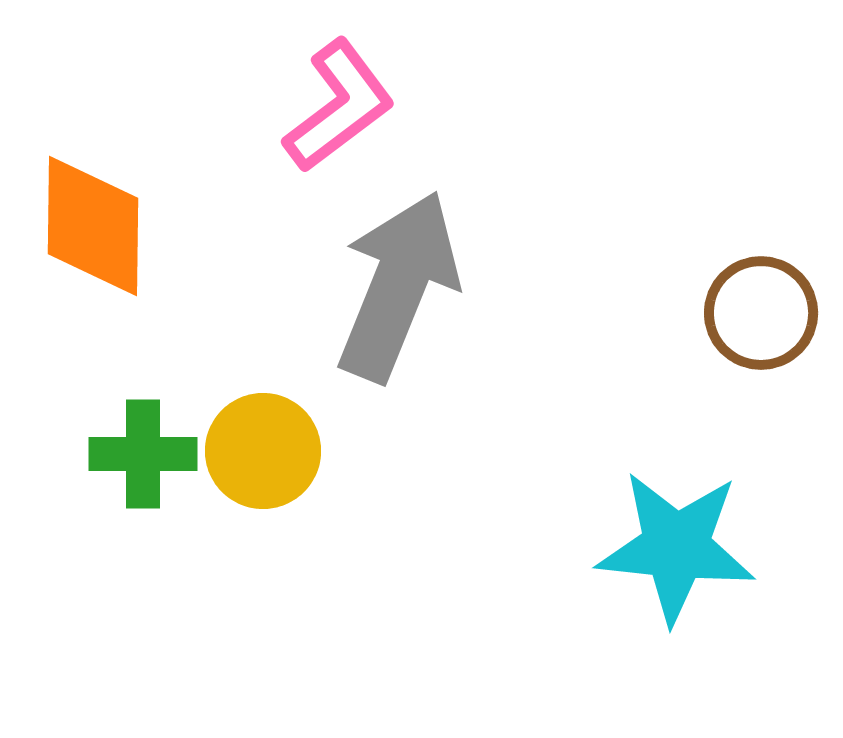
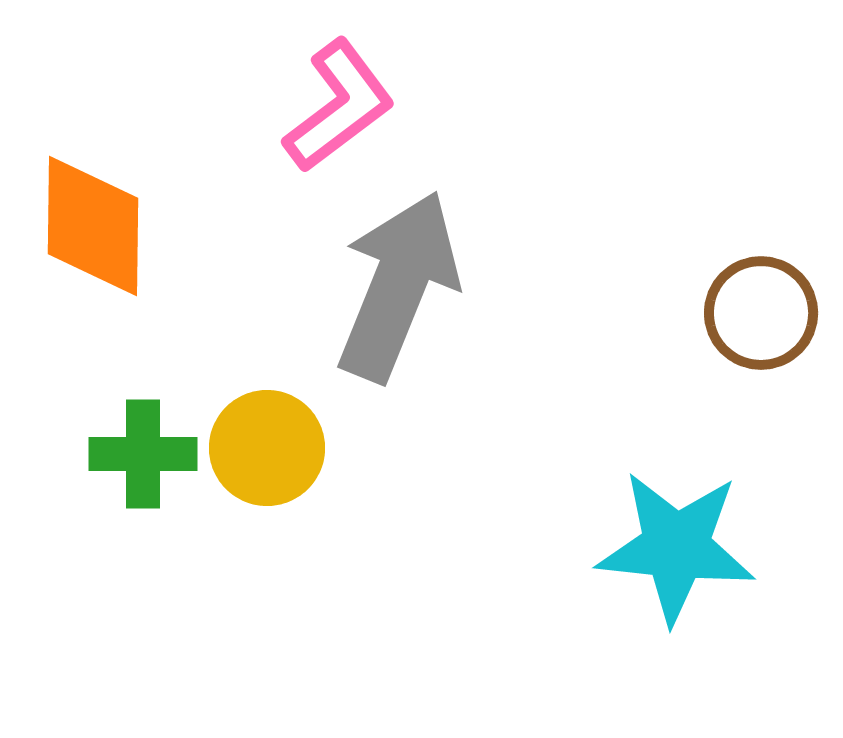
yellow circle: moved 4 px right, 3 px up
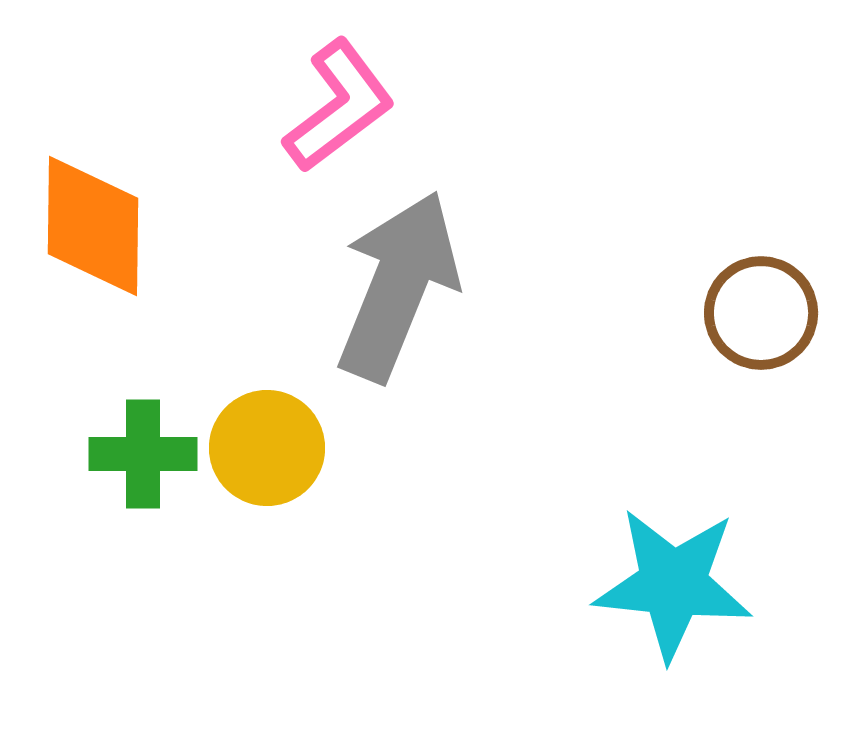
cyan star: moved 3 px left, 37 px down
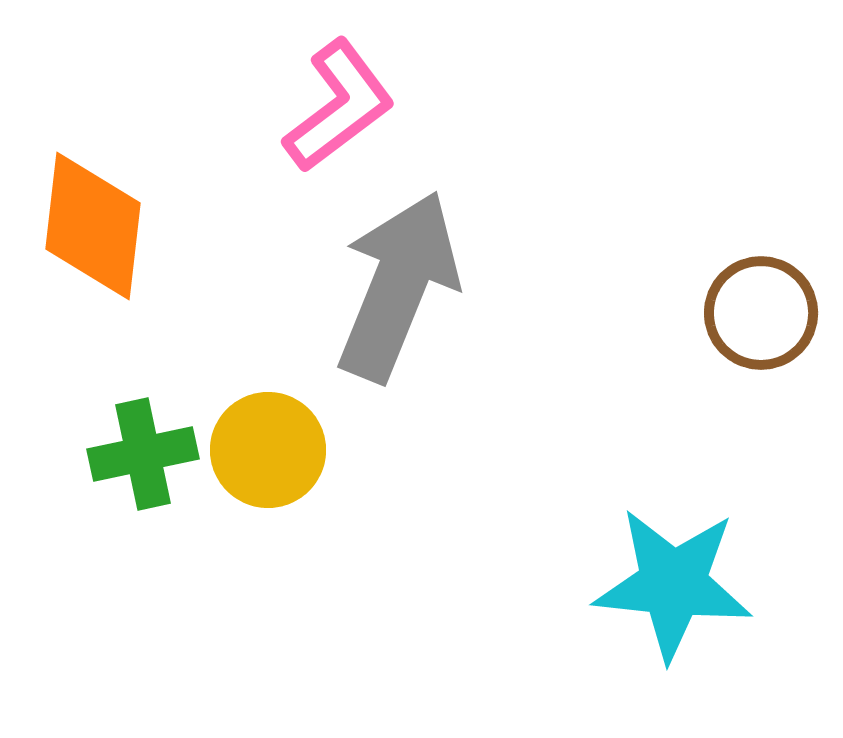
orange diamond: rotated 6 degrees clockwise
yellow circle: moved 1 px right, 2 px down
green cross: rotated 12 degrees counterclockwise
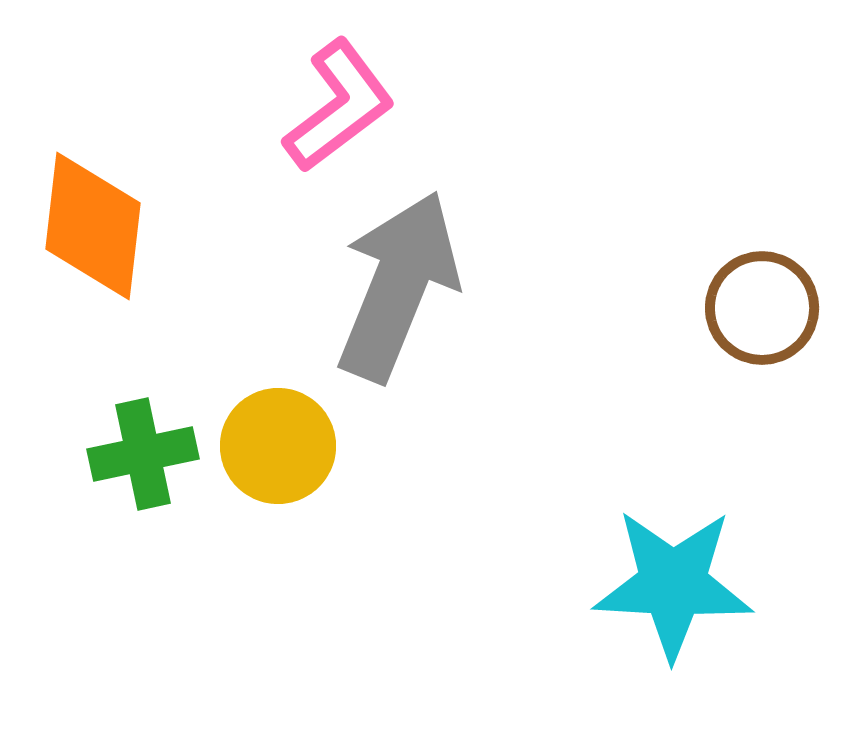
brown circle: moved 1 px right, 5 px up
yellow circle: moved 10 px right, 4 px up
cyan star: rotated 3 degrees counterclockwise
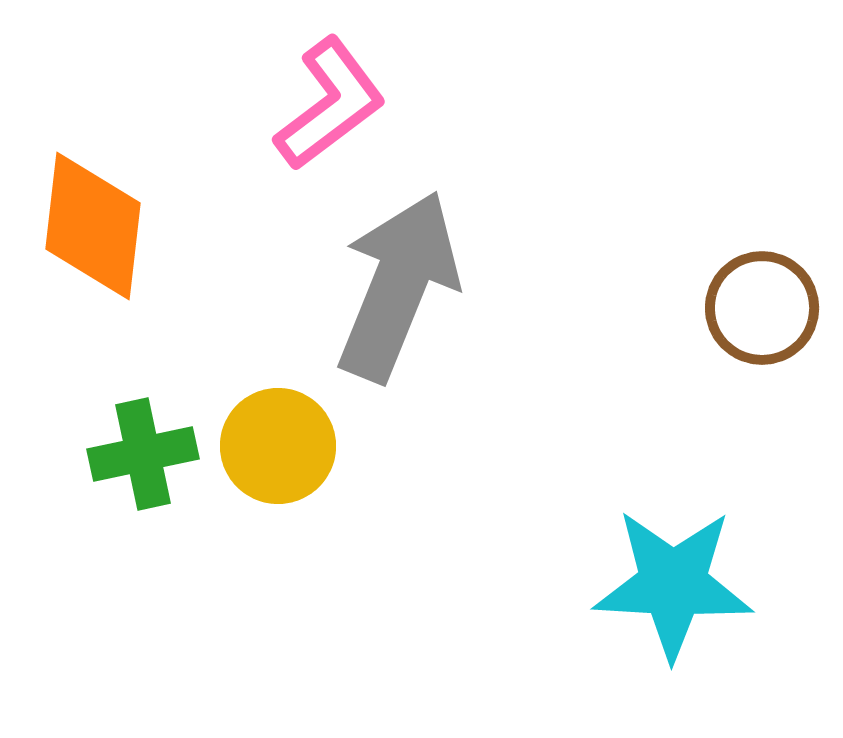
pink L-shape: moved 9 px left, 2 px up
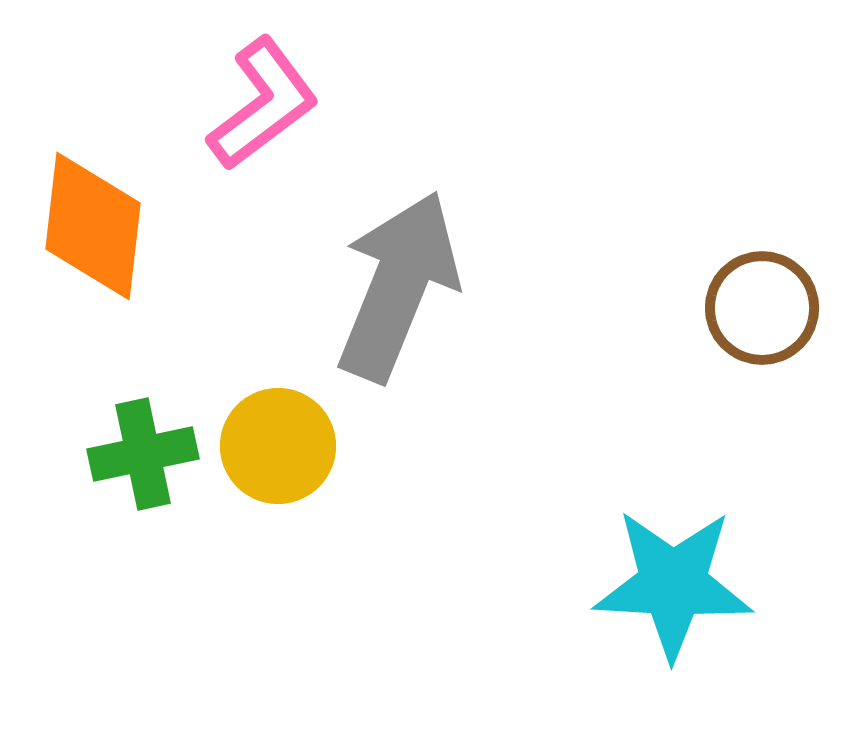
pink L-shape: moved 67 px left
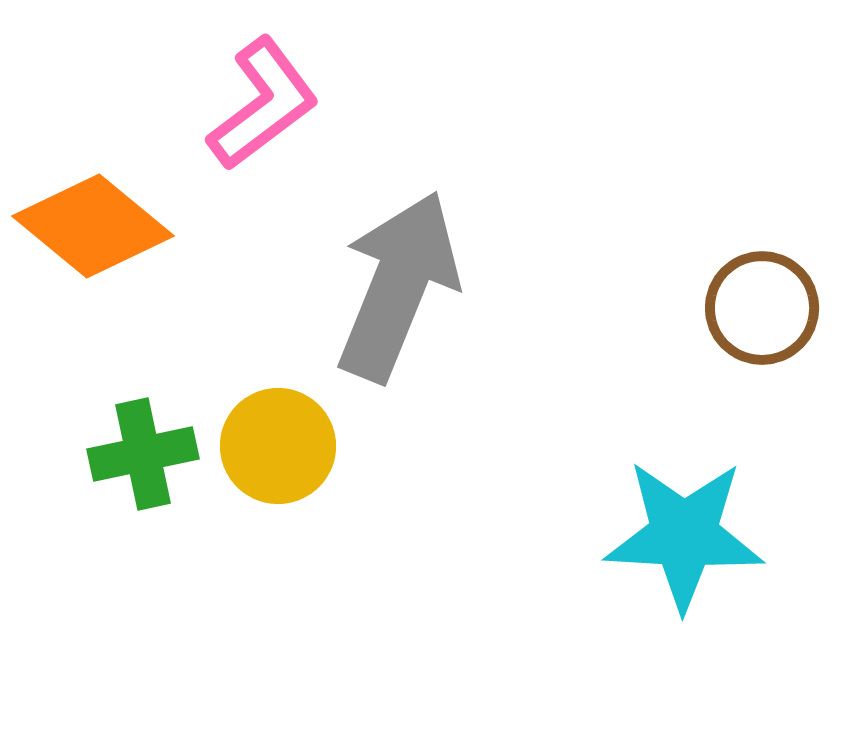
orange diamond: rotated 57 degrees counterclockwise
cyan star: moved 11 px right, 49 px up
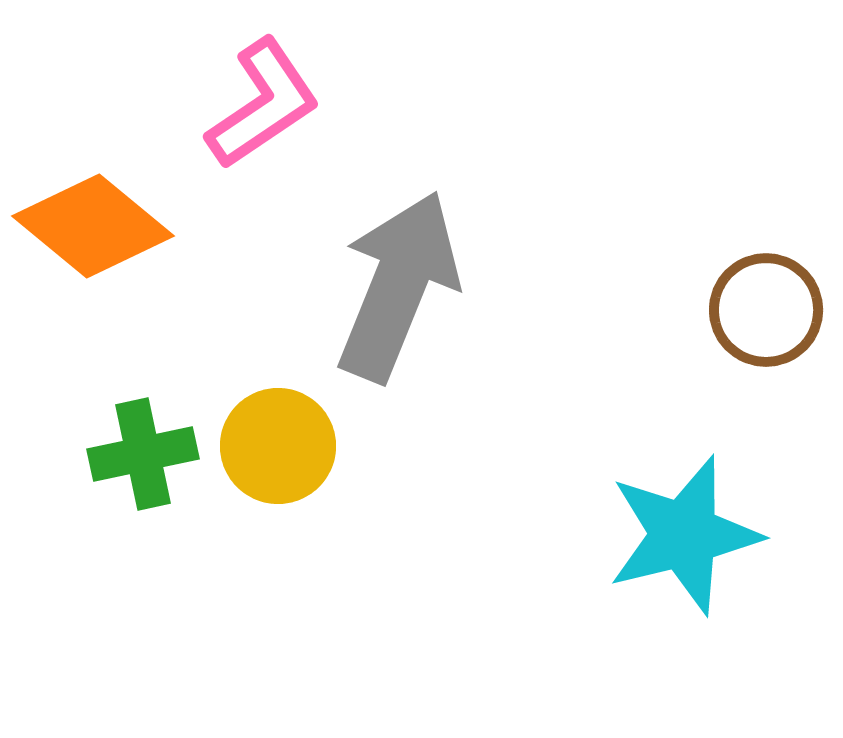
pink L-shape: rotated 3 degrees clockwise
brown circle: moved 4 px right, 2 px down
cyan star: rotated 17 degrees counterclockwise
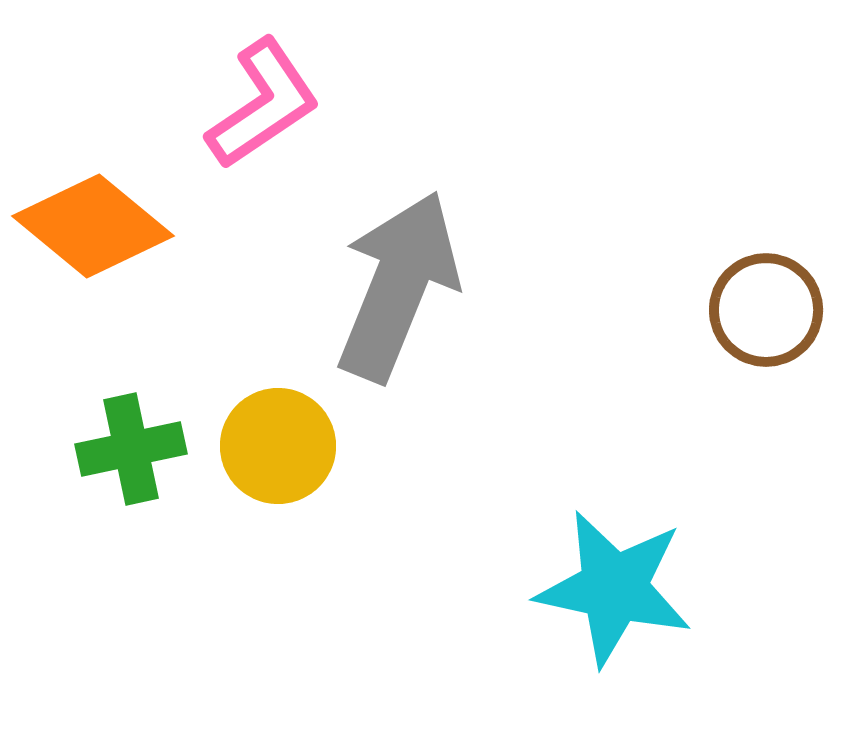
green cross: moved 12 px left, 5 px up
cyan star: moved 70 px left, 53 px down; rotated 26 degrees clockwise
